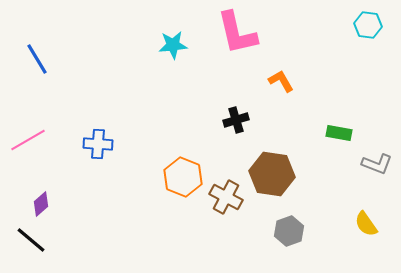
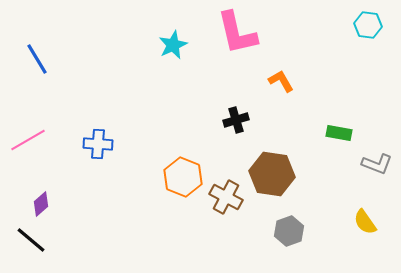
cyan star: rotated 20 degrees counterclockwise
yellow semicircle: moved 1 px left, 2 px up
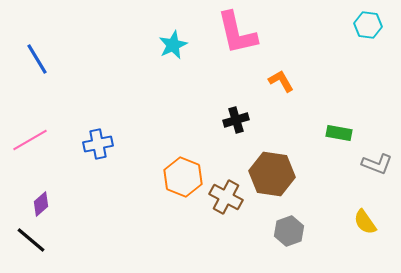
pink line: moved 2 px right
blue cross: rotated 16 degrees counterclockwise
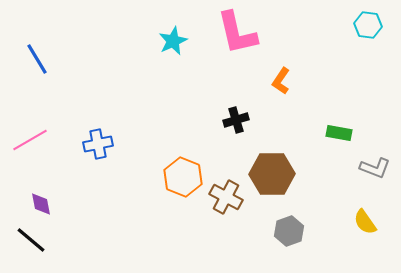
cyan star: moved 4 px up
orange L-shape: rotated 116 degrees counterclockwise
gray L-shape: moved 2 px left, 4 px down
brown hexagon: rotated 9 degrees counterclockwise
purple diamond: rotated 60 degrees counterclockwise
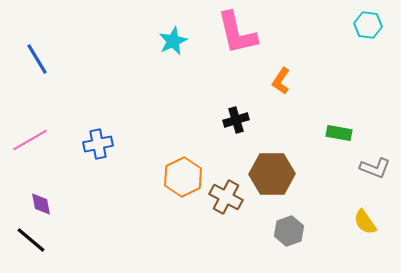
orange hexagon: rotated 12 degrees clockwise
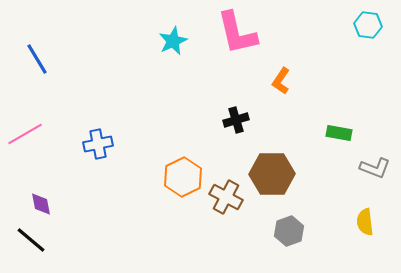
pink line: moved 5 px left, 6 px up
yellow semicircle: rotated 28 degrees clockwise
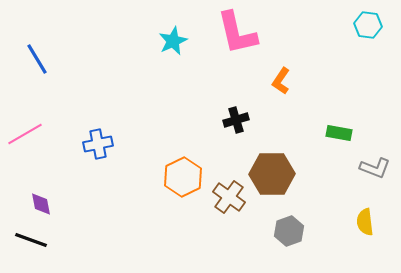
brown cross: moved 3 px right; rotated 8 degrees clockwise
black line: rotated 20 degrees counterclockwise
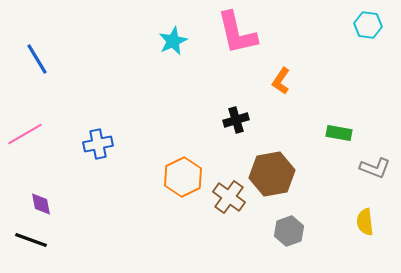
brown hexagon: rotated 9 degrees counterclockwise
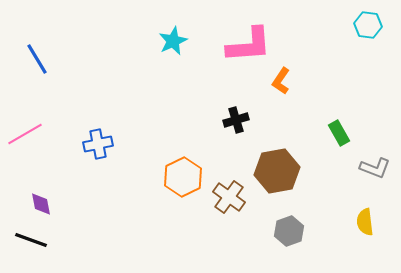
pink L-shape: moved 12 px right, 12 px down; rotated 81 degrees counterclockwise
green rectangle: rotated 50 degrees clockwise
brown hexagon: moved 5 px right, 3 px up
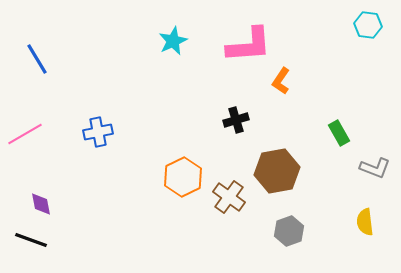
blue cross: moved 12 px up
